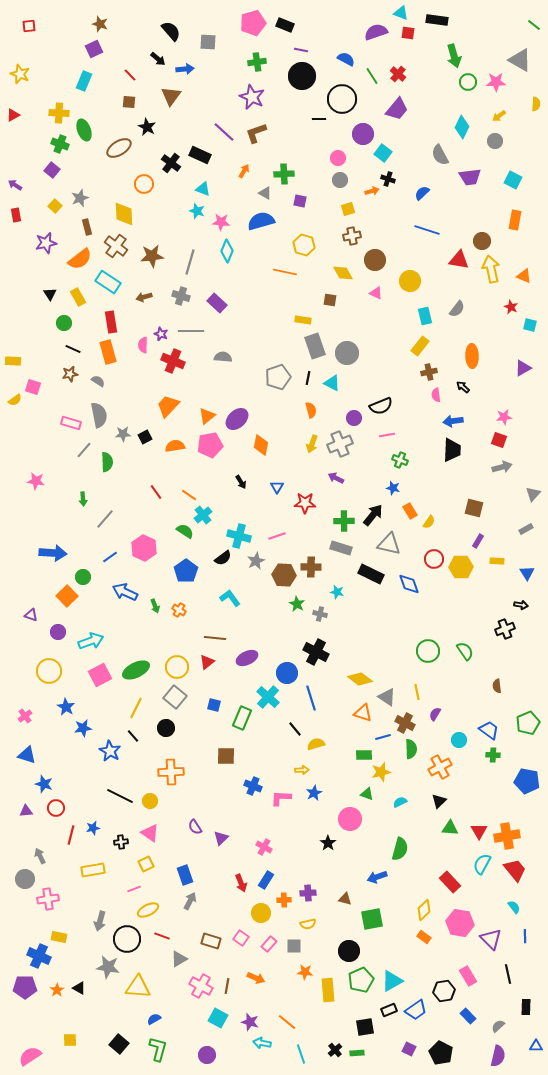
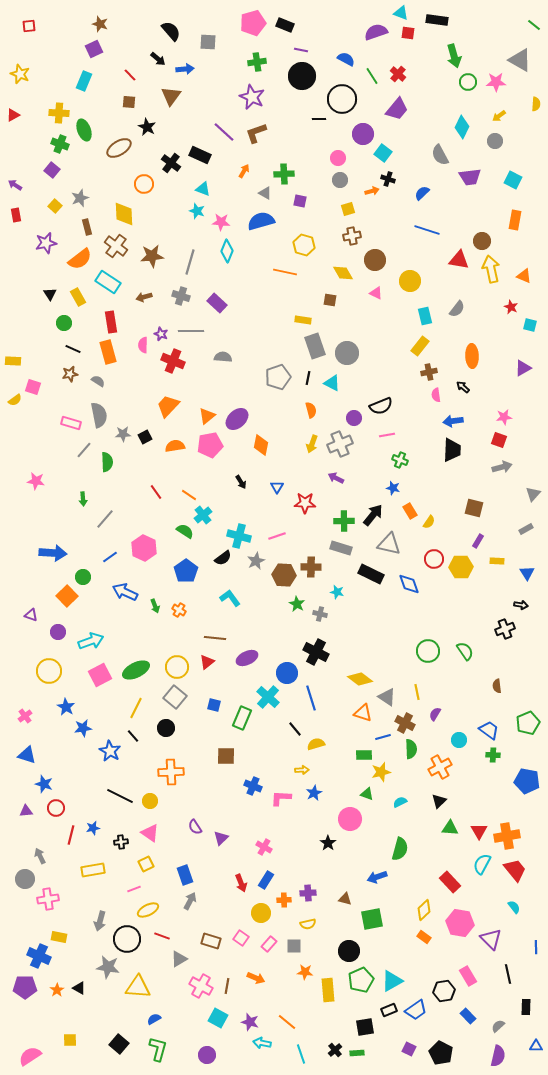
blue line at (525, 936): moved 11 px right, 11 px down
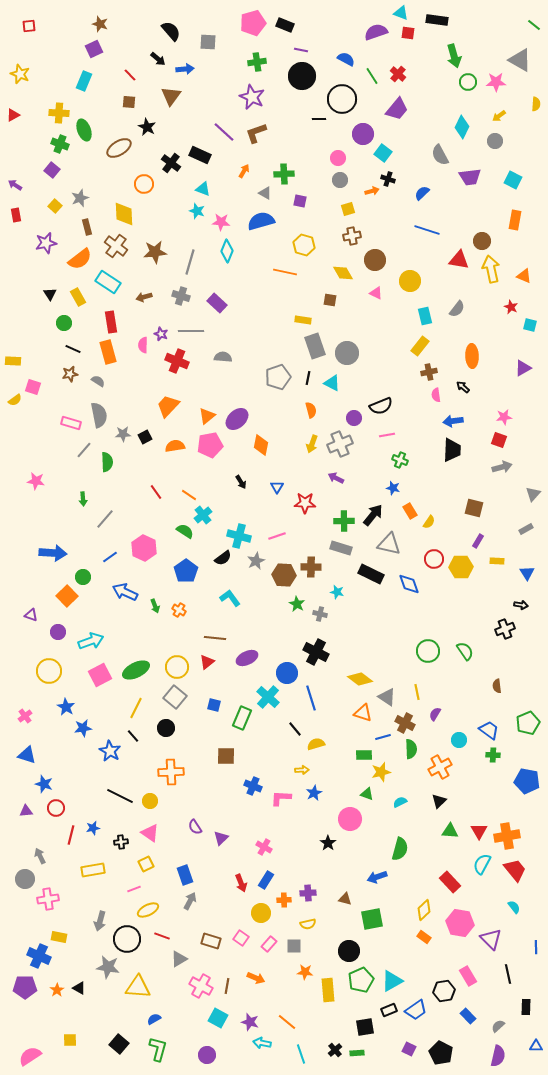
brown star at (152, 256): moved 3 px right, 4 px up
red cross at (173, 361): moved 4 px right
green triangle at (450, 828): moved 3 px down
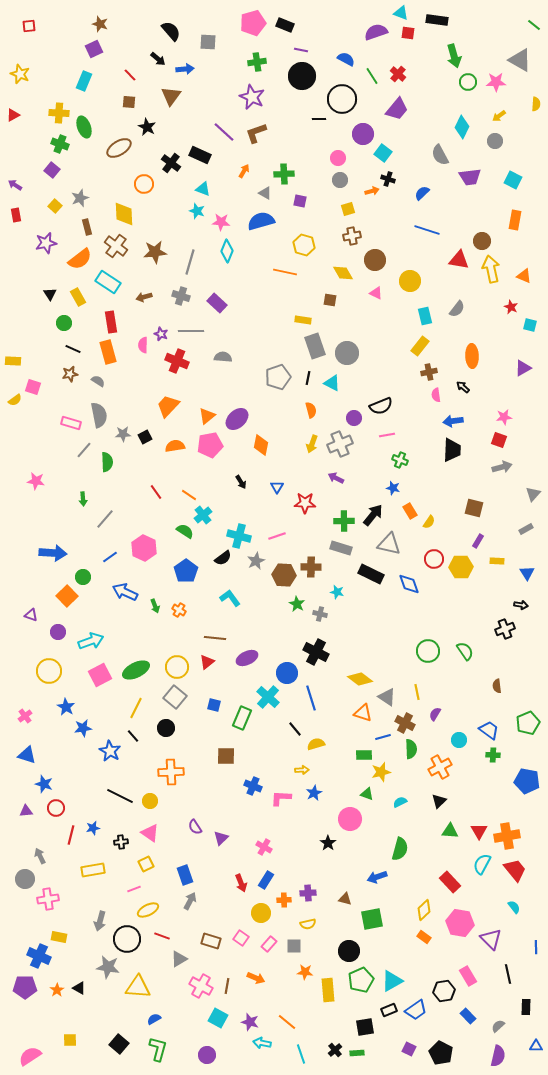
green ellipse at (84, 130): moved 3 px up
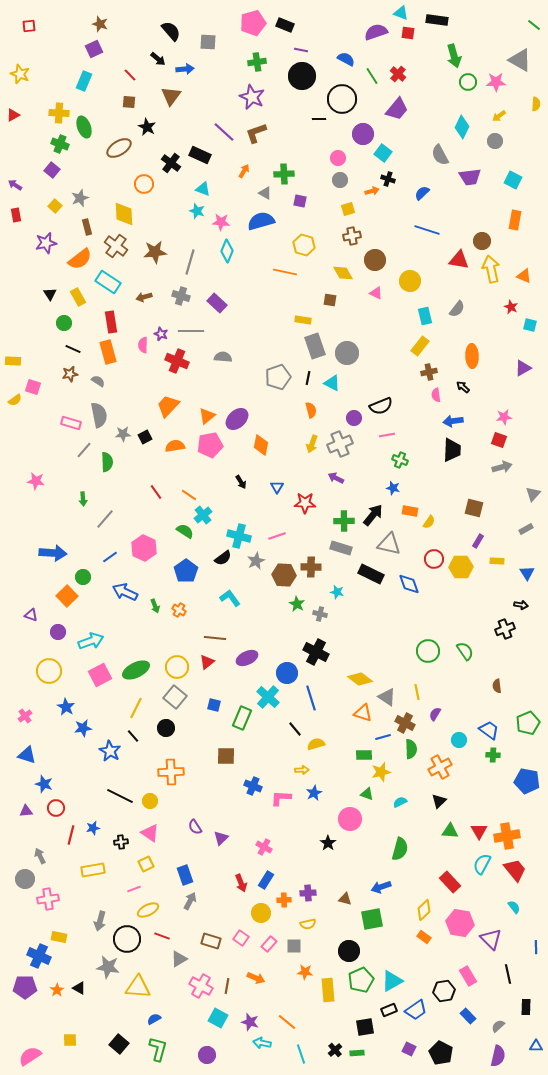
orange rectangle at (410, 511): rotated 49 degrees counterclockwise
blue arrow at (377, 877): moved 4 px right, 10 px down
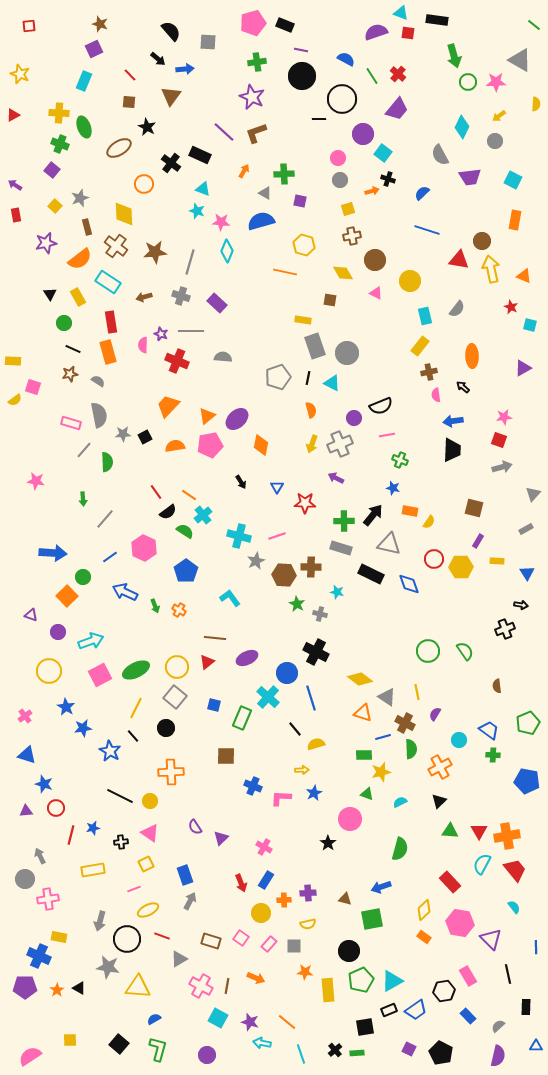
black semicircle at (223, 558): moved 55 px left, 46 px up
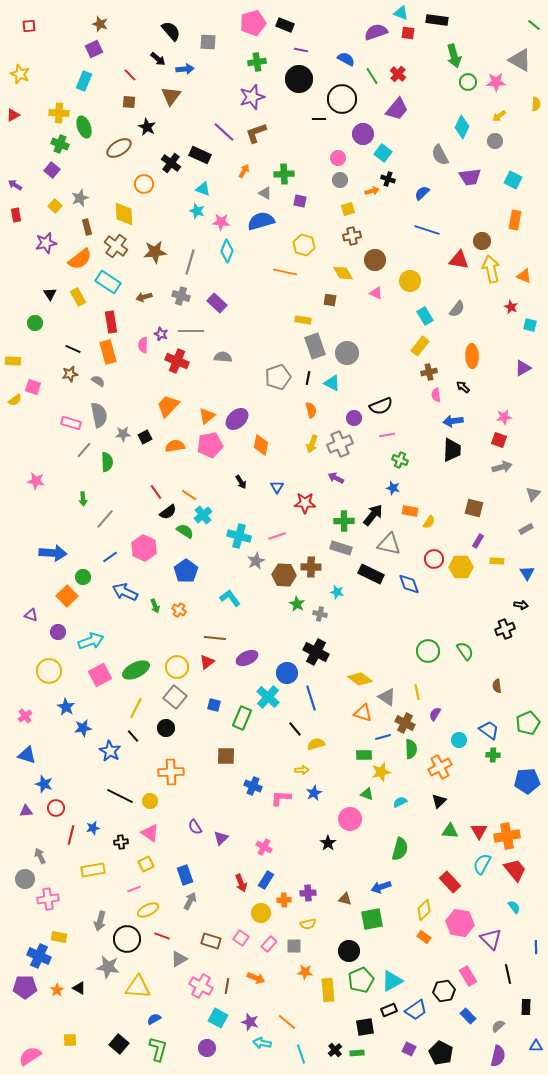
black circle at (302, 76): moved 3 px left, 3 px down
purple star at (252, 97): rotated 30 degrees clockwise
cyan rectangle at (425, 316): rotated 18 degrees counterclockwise
green circle at (64, 323): moved 29 px left
blue pentagon at (527, 781): rotated 15 degrees counterclockwise
purple circle at (207, 1055): moved 7 px up
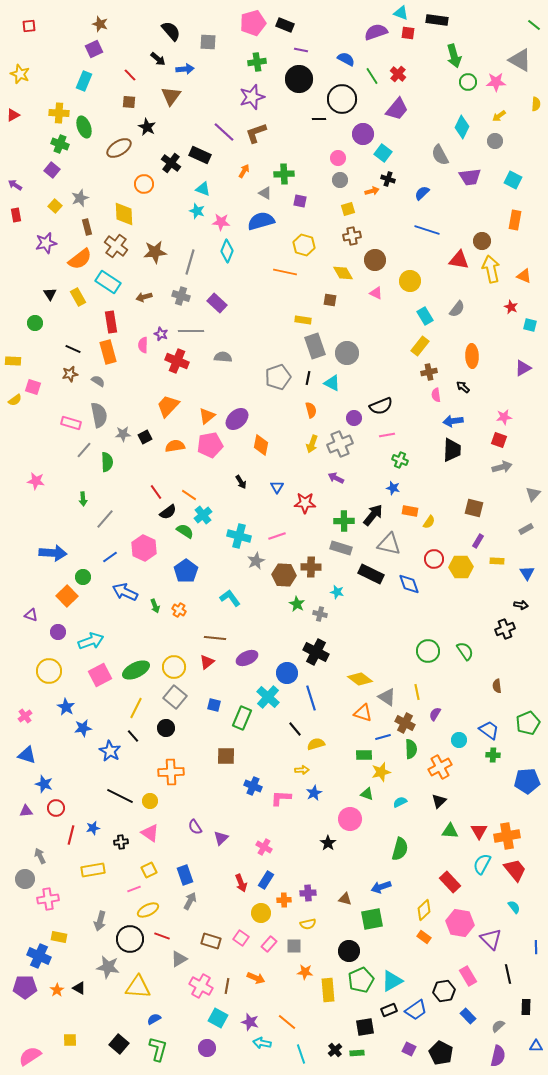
yellow circle at (177, 667): moved 3 px left
yellow square at (146, 864): moved 3 px right, 6 px down
black circle at (127, 939): moved 3 px right
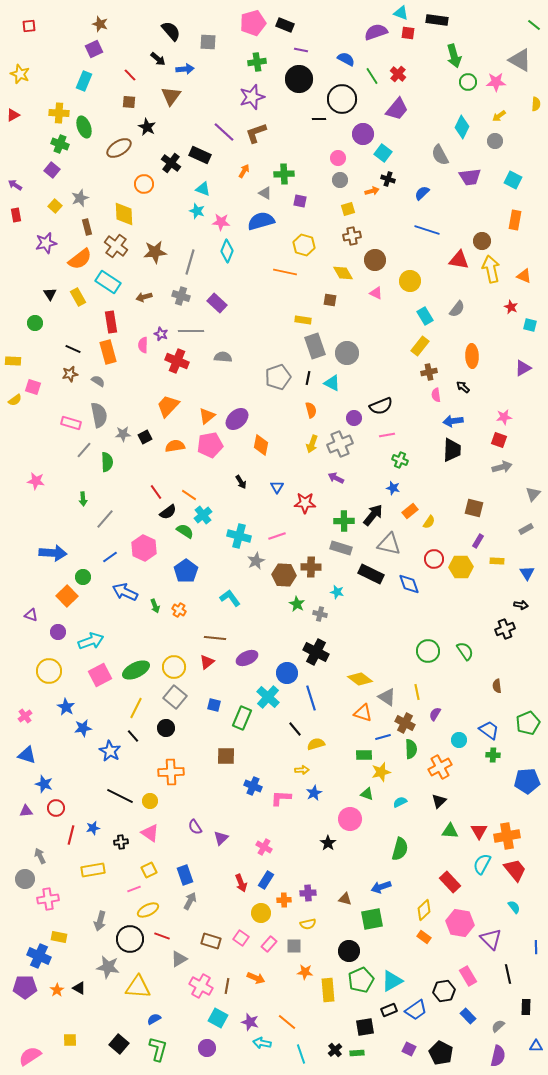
orange rectangle at (410, 511): rotated 49 degrees counterclockwise
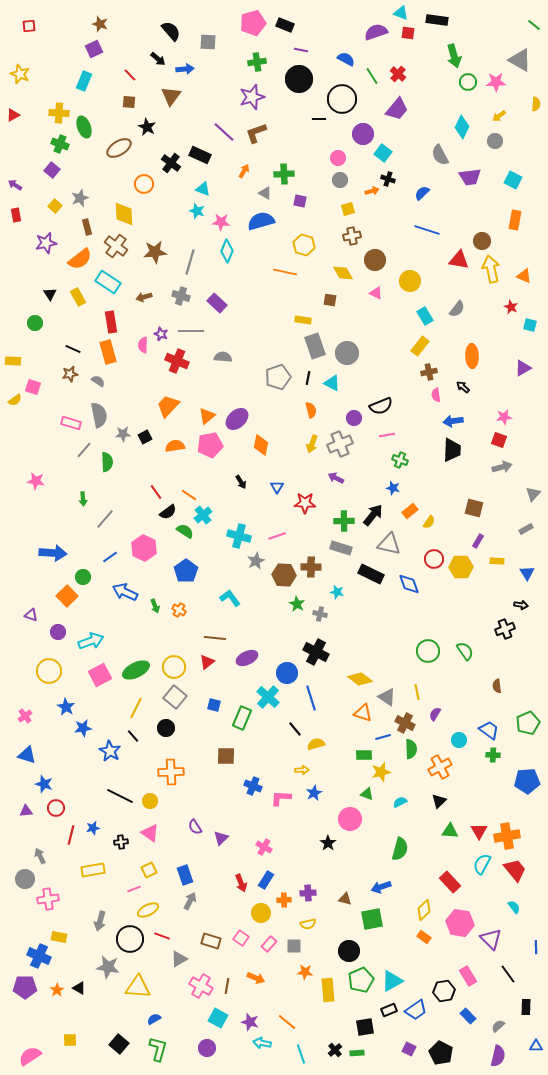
black line at (508, 974): rotated 24 degrees counterclockwise
